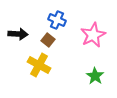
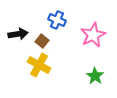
black arrow: rotated 12 degrees counterclockwise
brown square: moved 6 px left, 1 px down
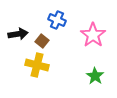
pink star: rotated 10 degrees counterclockwise
yellow cross: moved 2 px left; rotated 15 degrees counterclockwise
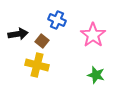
green star: moved 1 px right, 1 px up; rotated 18 degrees counterclockwise
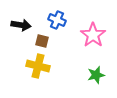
black arrow: moved 3 px right, 9 px up; rotated 18 degrees clockwise
brown square: rotated 24 degrees counterclockwise
yellow cross: moved 1 px right, 1 px down
green star: rotated 30 degrees counterclockwise
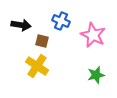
blue cross: moved 4 px right, 1 px down
pink star: rotated 10 degrees counterclockwise
yellow cross: moved 1 px left; rotated 20 degrees clockwise
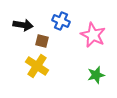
black arrow: moved 2 px right
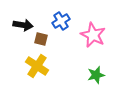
blue cross: rotated 36 degrees clockwise
brown square: moved 1 px left, 2 px up
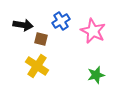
pink star: moved 4 px up
